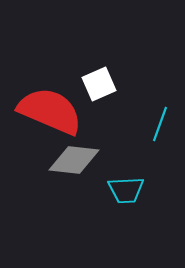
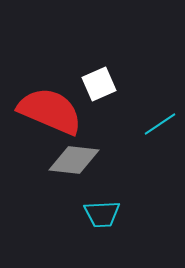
cyan line: rotated 36 degrees clockwise
cyan trapezoid: moved 24 px left, 24 px down
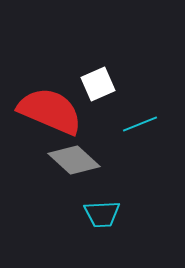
white square: moved 1 px left
cyan line: moved 20 px left; rotated 12 degrees clockwise
gray diamond: rotated 36 degrees clockwise
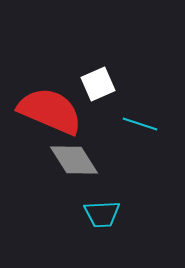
cyan line: rotated 40 degrees clockwise
gray diamond: rotated 15 degrees clockwise
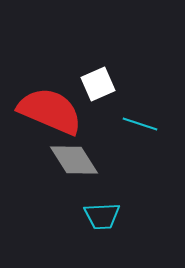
cyan trapezoid: moved 2 px down
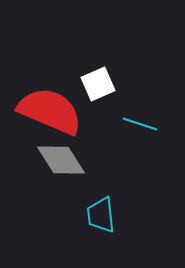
gray diamond: moved 13 px left
cyan trapezoid: moved 1 px left, 1 px up; rotated 87 degrees clockwise
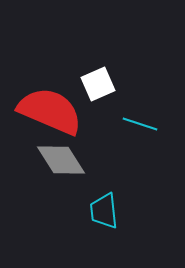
cyan trapezoid: moved 3 px right, 4 px up
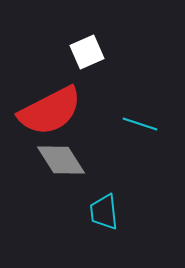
white square: moved 11 px left, 32 px up
red semicircle: rotated 130 degrees clockwise
cyan trapezoid: moved 1 px down
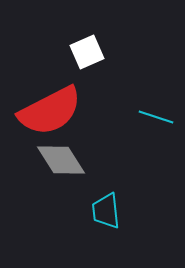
cyan line: moved 16 px right, 7 px up
cyan trapezoid: moved 2 px right, 1 px up
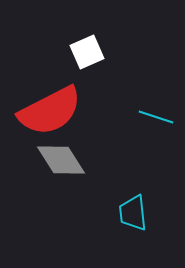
cyan trapezoid: moved 27 px right, 2 px down
